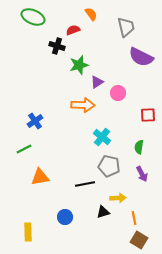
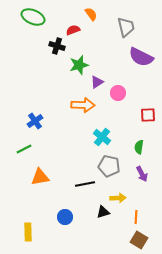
orange line: moved 2 px right, 1 px up; rotated 16 degrees clockwise
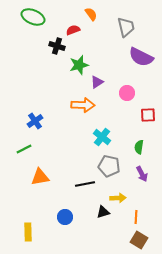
pink circle: moved 9 px right
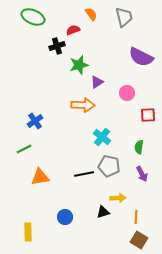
gray trapezoid: moved 2 px left, 10 px up
black cross: rotated 35 degrees counterclockwise
black line: moved 1 px left, 10 px up
